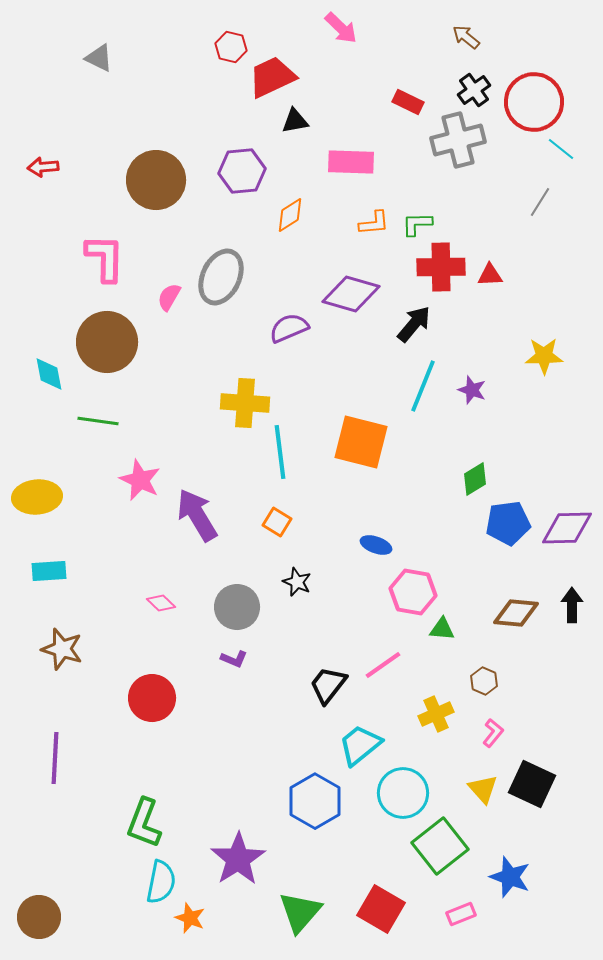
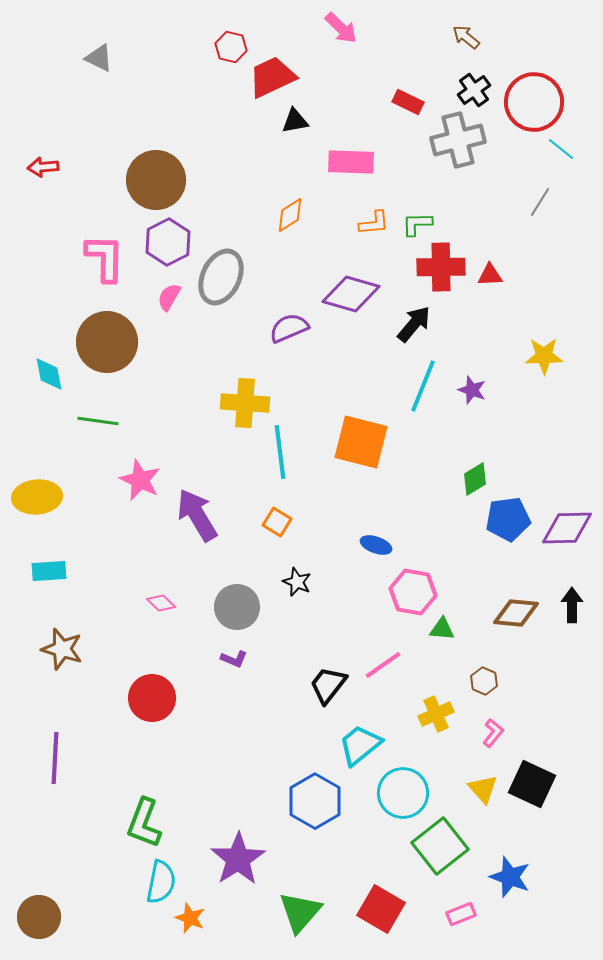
purple hexagon at (242, 171): moved 74 px left, 71 px down; rotated 21 degrees counterclockwise
blue pentagon at (508, 523): moved 4 px up
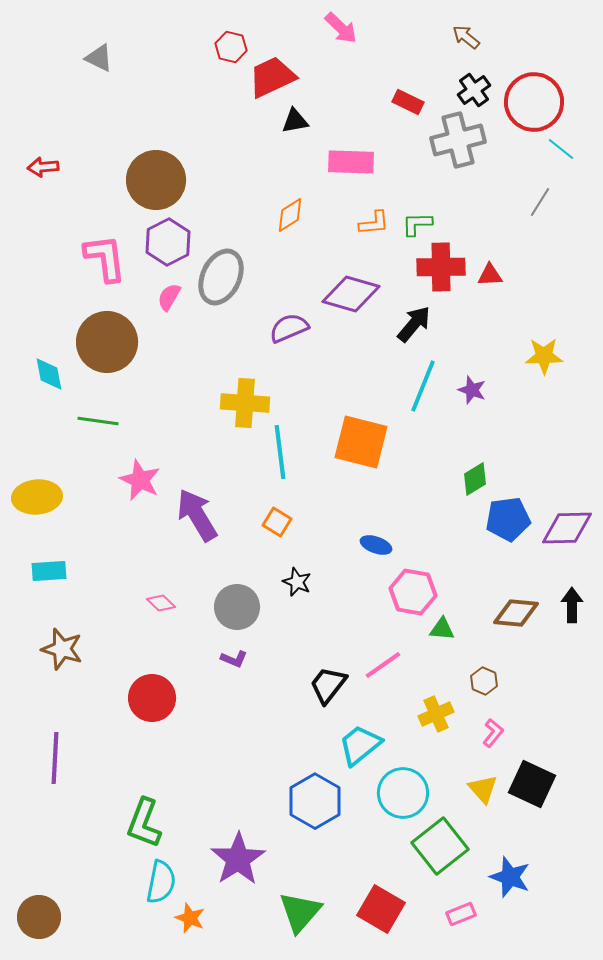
pink L-shape at (105, 258): rotated 8 degrees counterclockwise
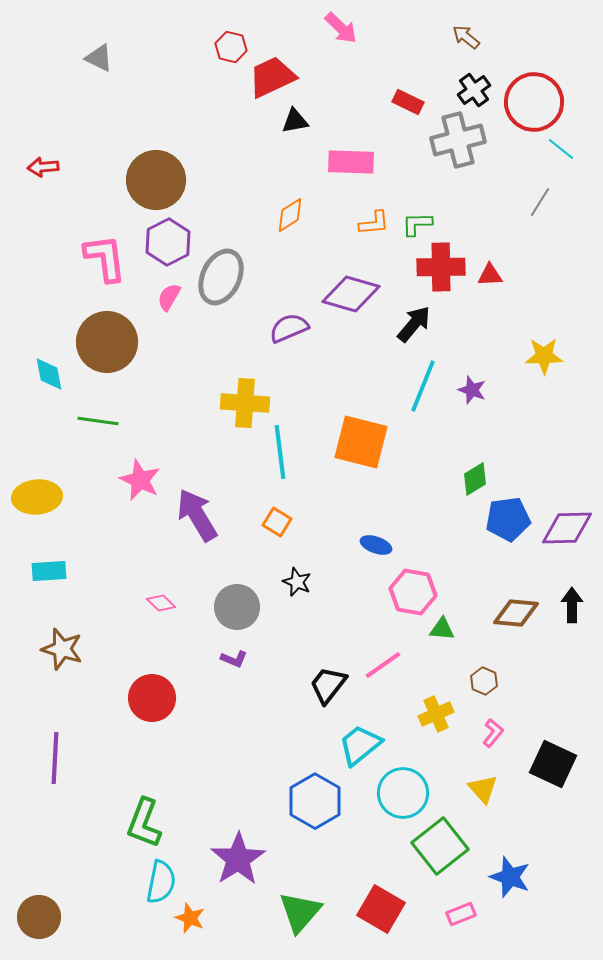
black square at (532, 784): moved 21 px right, 20 px up
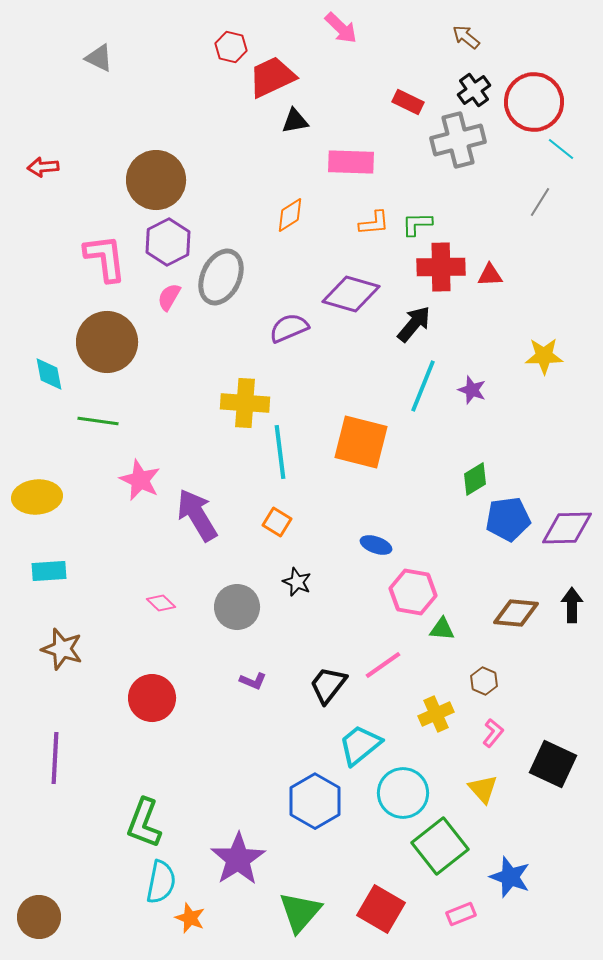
purple L-shape at (234, 659): moved 19 px right, 22 px down
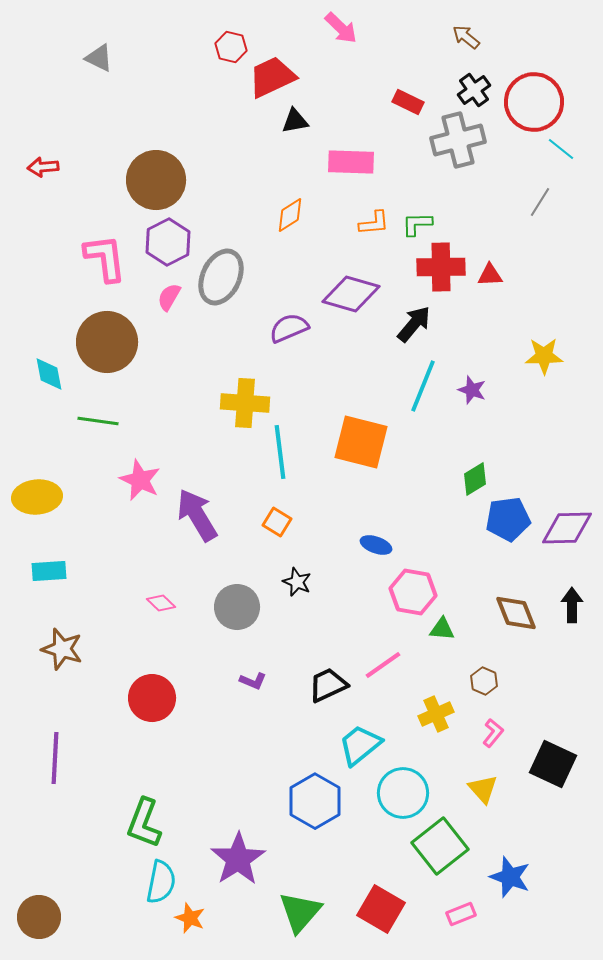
brown diamond at (516, 613): rotated 63 degrees clockwise
black trapezoid at (328, 685): rotated 27 degrees clockwise
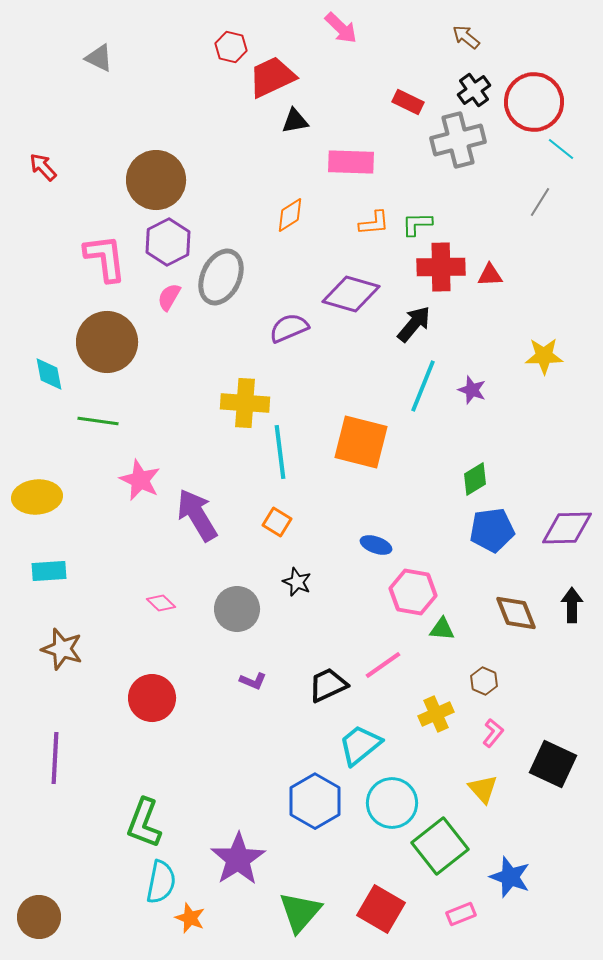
red arrow at (43, 167): rotated 52 degrees clockwise
blue pentagon at (508, 519): moved 16 px left, 11 px down
gray circle at (237, 607): moved 2 px down
cyan circle at (403, 793): moved 11 px left, 10 px down
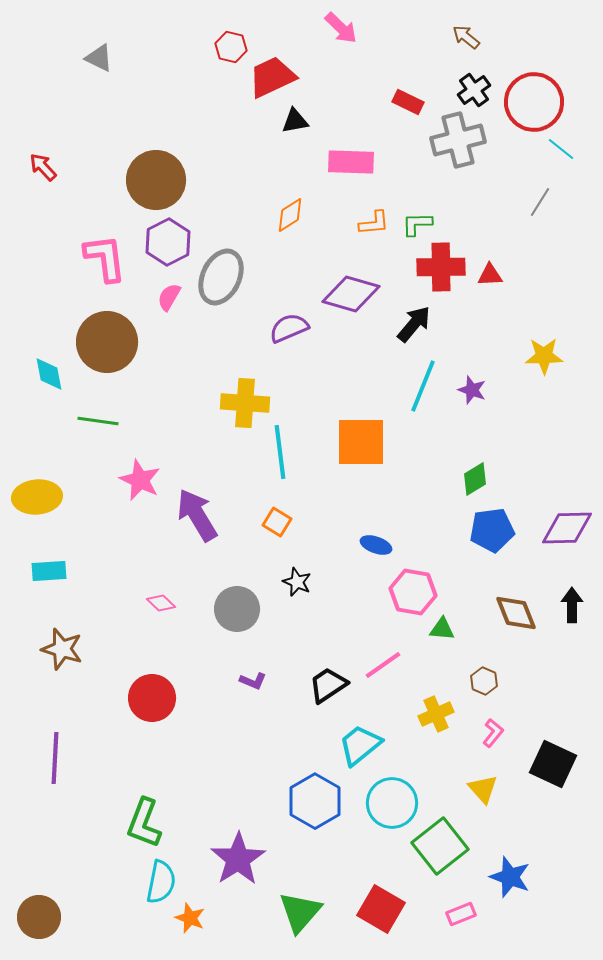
orange square at (361, 442): rotated 14 degrees counterclockwise
black trapezoid at (328, 685): rotated 9 degrees counterclockwise
